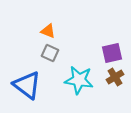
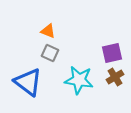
blue triangle: moved 1 px right, 3 px up
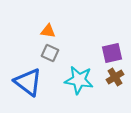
orange triangle: rotated 14 degrees counterclockwise
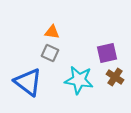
orange triangle: moved 4 px right, 1 px down
purple square: moved 5 px left
brown cross: rotated 24 degrees counterclockwise
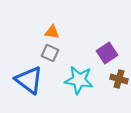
purple square: rotated 20 degrees counterclockwise
brown cross: moved 4 px right, 2 px down; rotated 18 degrees counterclockwise
blue triangle: moved 1 px right, 2 px up
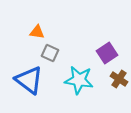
orange triangle: moved 15 px left
brown cross: rotated 18 degrees clockwise
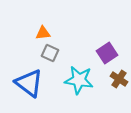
orange triangle: moved 6 px right, 1 px down; rotated 14 degrees counterclockwise
blue triangle: moved 3 px down
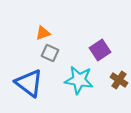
orange triangle: rotated 14 degrees counterclockwise
purple square: moved 7 px left, 3 px up
brown cross: moved 1 px down
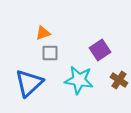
gray square: rotated 24 degrees counterclockwise
blue triangle: rotated 40 degrees clockwise
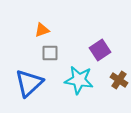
orange triangle: moved 1 px left, 3 px up
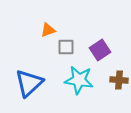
orange triangle: moved 6 px right
gray square: moved 16 px right, 6 px up
brown cross: rotated 30 degrees counterclockwise
